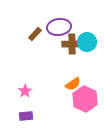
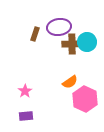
brown rectangle: rotated 24 degrees counterclockwise
orange semicircle: moved 3 px left, 2 px up
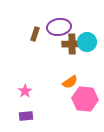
pink hexagon: rotated 20 degrees counterclockwise
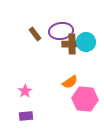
purple ellipse: moved 2 px right, 4 px down
brown rectangle: rotated 56 degrees counterclockwise
cyan circle: moved 1 px left
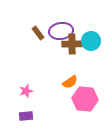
brown rectangle: moved 3 px right, 1 px up
cyan circle: moved 5 px right, 1 px up
pink star: moved 1 px right; rotated 16 degrees clockwise
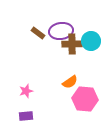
brown rectangle: rotated 16 degrees counterclockwise
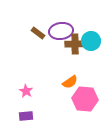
brown cross: moved 3 px right
pink star: rotated 24 degrees counterclockwise
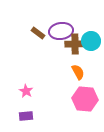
orange semicircle: moved 8 px right, 10 px up; rotated 84 degrees counterclockwise
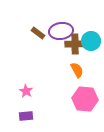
orange semicircle: moved 1 px left, 2 px up
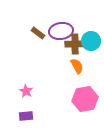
orange semicircle: moved 4 px up
pink hexagon: rotated 15 degrees counterclockwise
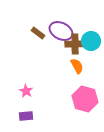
purple ellipse: rotated 35 degrees clockwise
pink hexagon: rotated 25 degrees clockwise
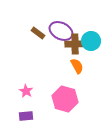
pink hexagon: moved 20 px left
